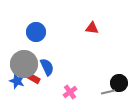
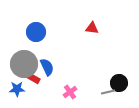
blue star: moved 8 px down; rotated 21 degrees counterclockwise
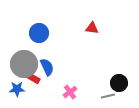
blue circle: moved 3 px right, 1 px down
gray line: moved 4 px down
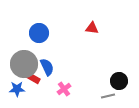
black circle: moved 2 px up
pink cross: moved 6 px left, 3 px up
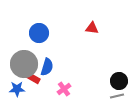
blue semicircle: rotated 42 degrees clockwise
gray line: moved 9 px right
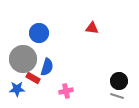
gray circle: moved 1 px left, 5 px up
pink cross: moved 2 px right, 2 px down; rotated 24 degrees clockwise
gray line: rotated 32 degrees clockwise
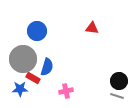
blue circle: moved 2 px left, 2 px up
blue star: moved 3 px right
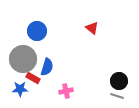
red triangle: rotated 32 degrees clockwise
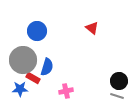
gray circle: moved 1 px down
